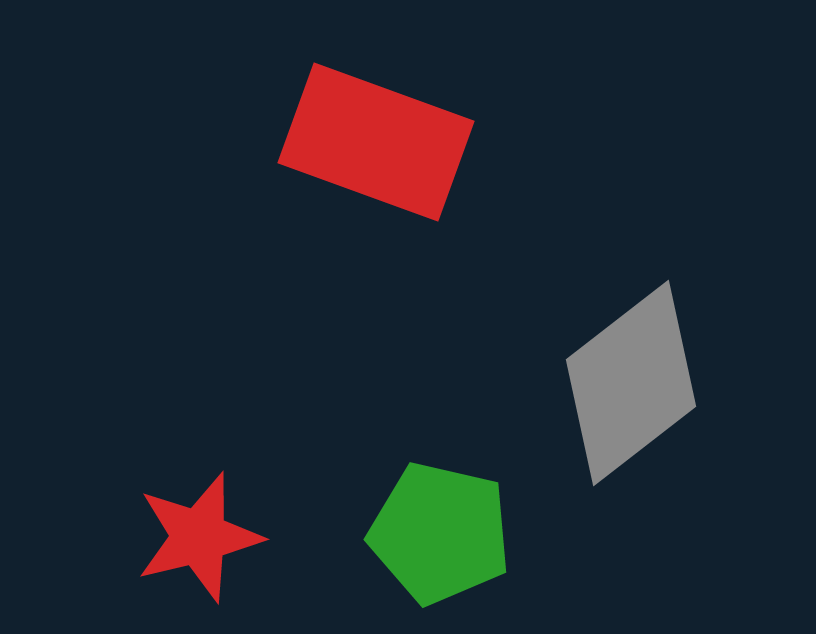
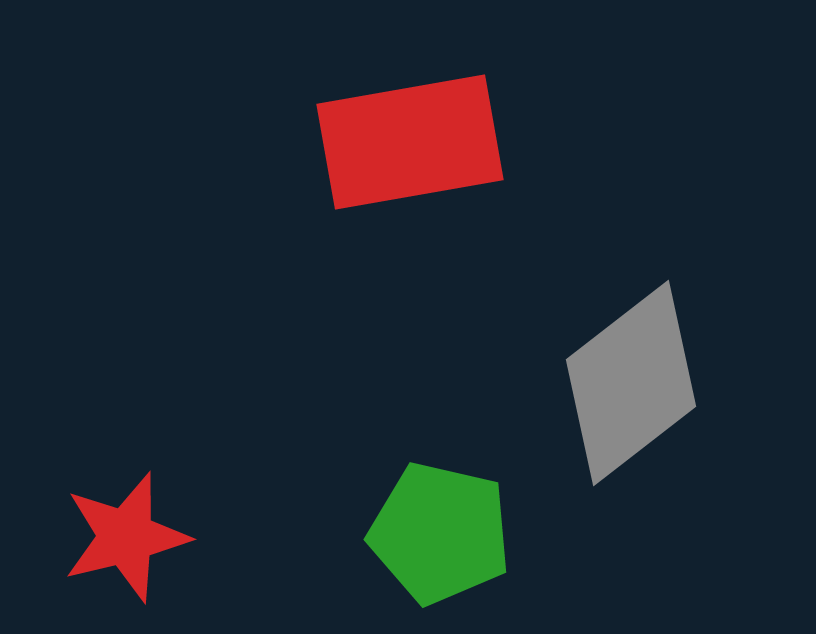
red rectangle: moved 34 px right; rotated 30 degrees counterclockwise
red star: moved 73 px left
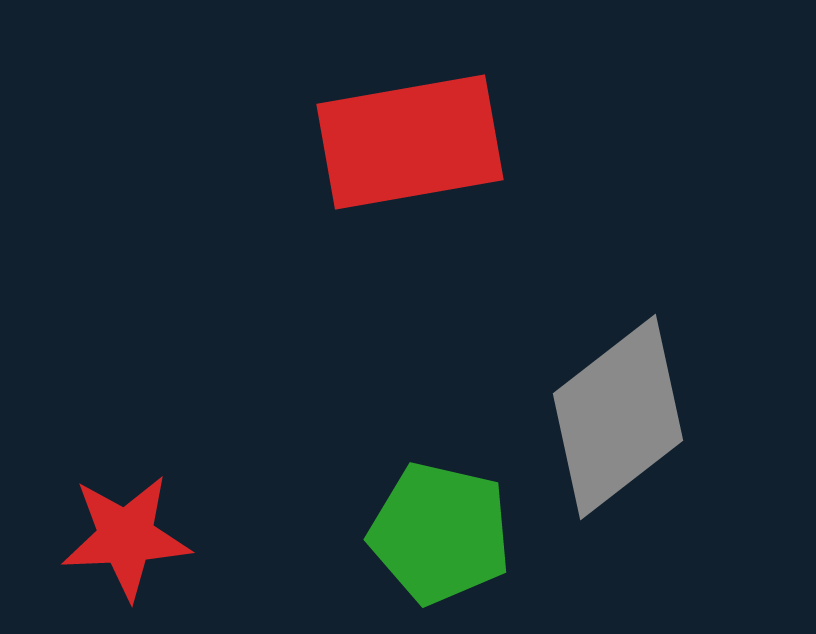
gray diamond: moved 13 px left, 34 px down
red star: rotated 11 degrees clockwise
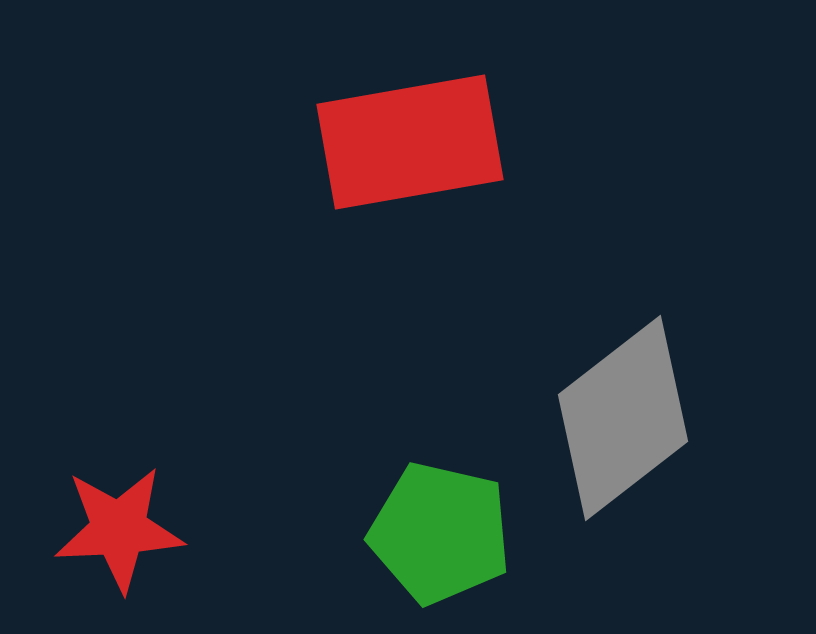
gray diamond: moved 5 px right, 1 px down
red star: moved 7 px left, 8 px up
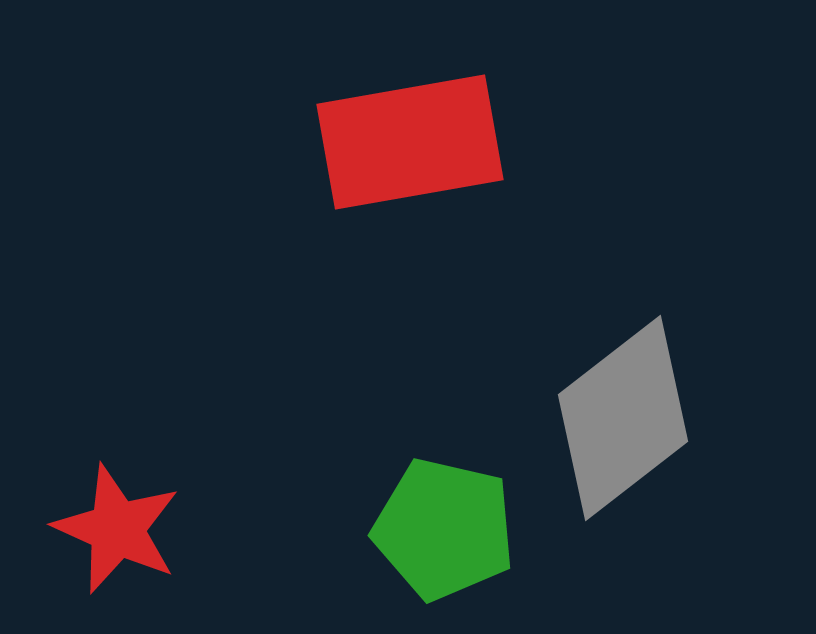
red star: moved 2 px left; rotated 27 degrees clockwise
green pentagon: moved 4 px right, 4 px up
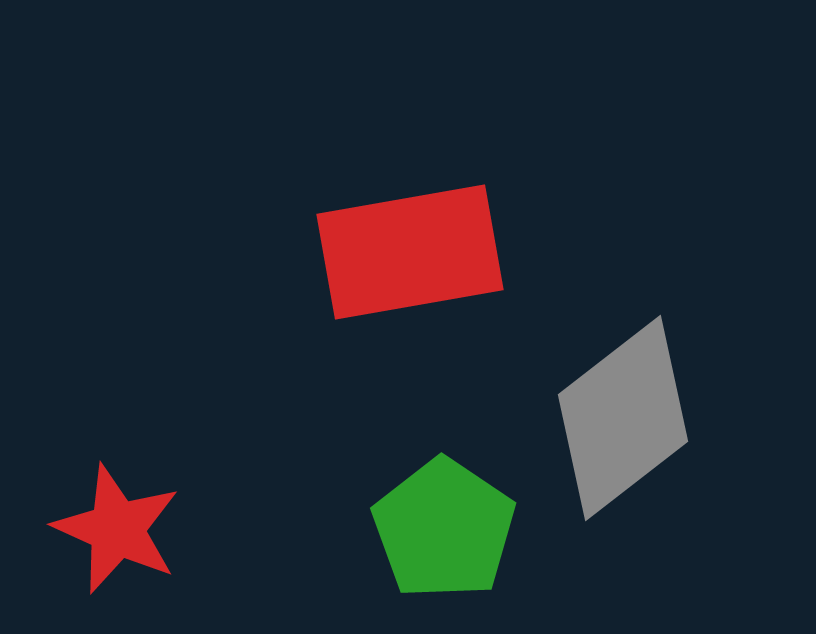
red rectangle: moved 110 px down
green pentagon: rotated 21 degrees clockwise
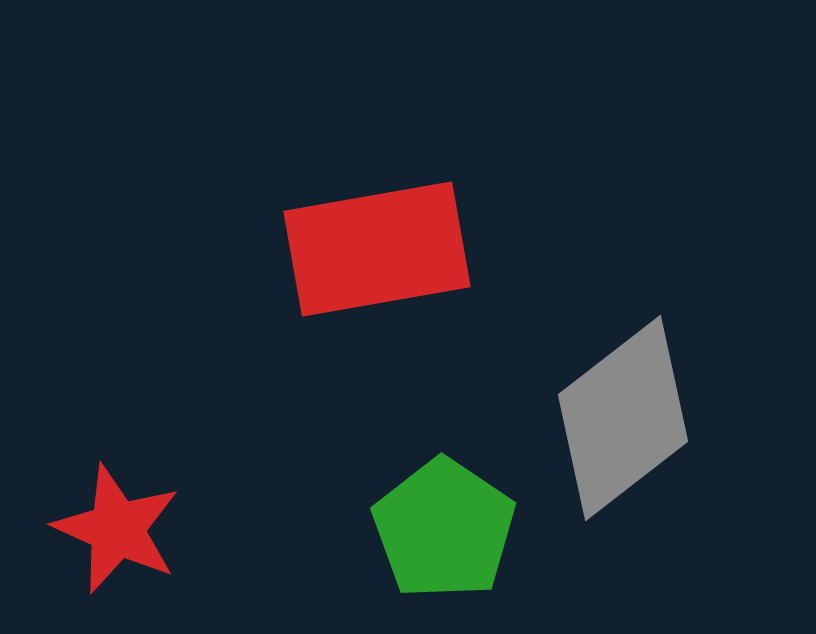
red rectangle: moved 33 px left, 3 px up
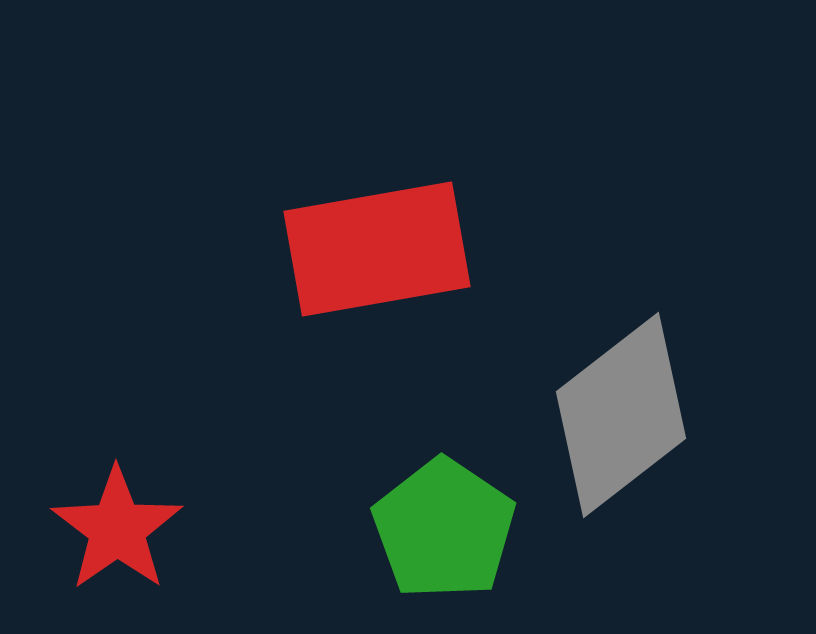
gray diamond: moved 2 px left, 3 px up
red star: rotated 13 degrees clockwise
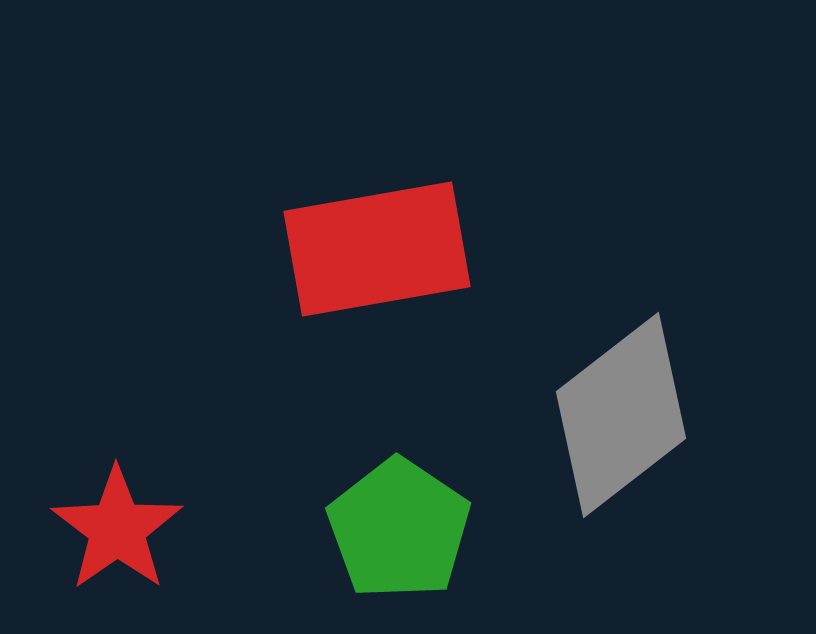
green pentagon: moved 45 px left
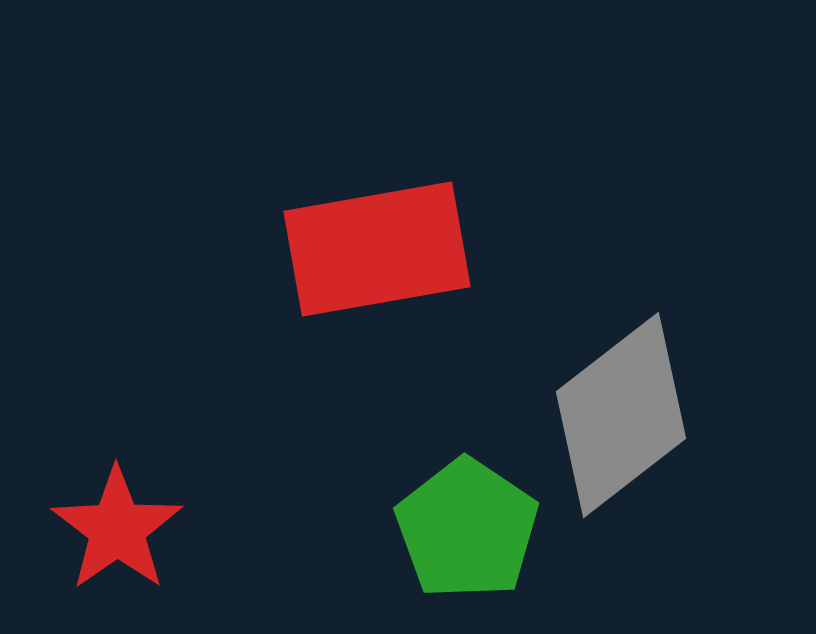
green pentagon: moved 68 px right
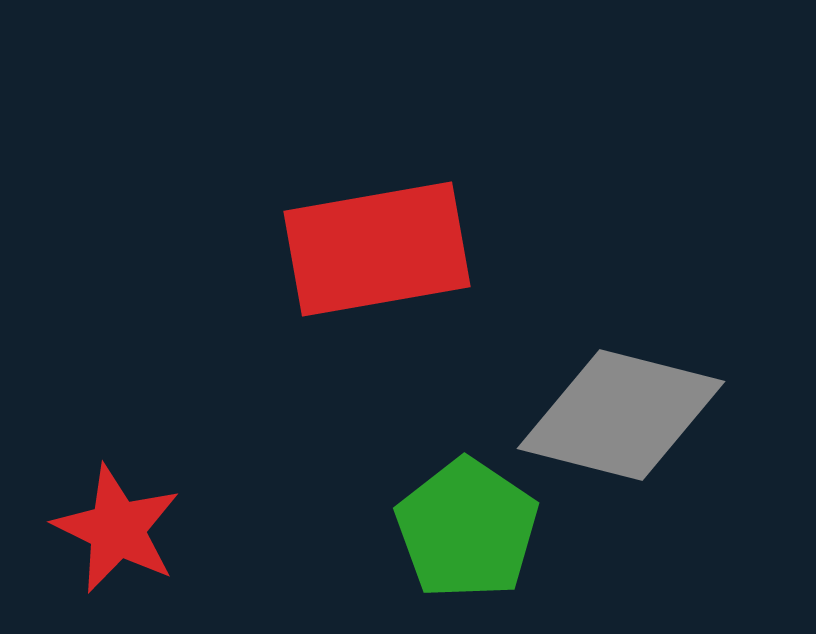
gray diamond: rotated 52 degrees clockwise
red star: rotated 11 degrees counterclockwise
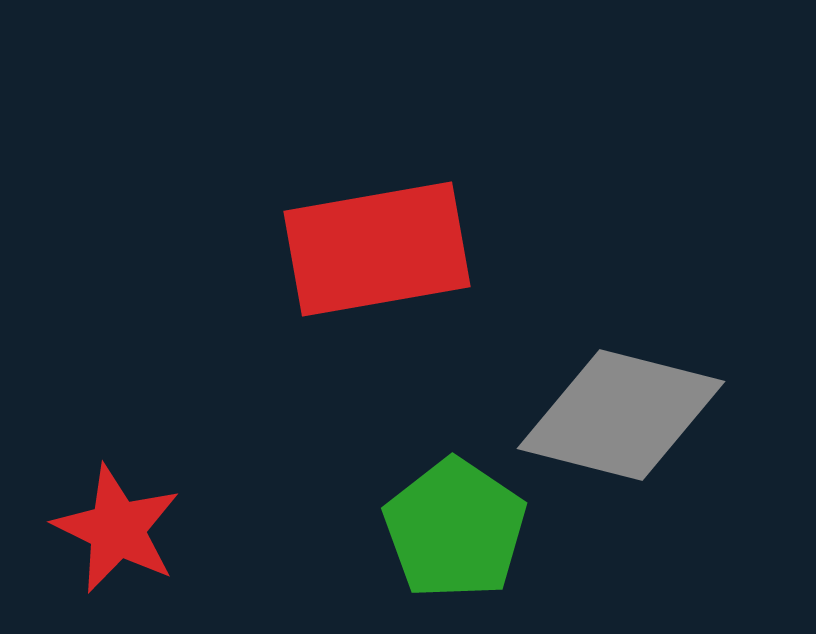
green pentagon: moved 12 px left
